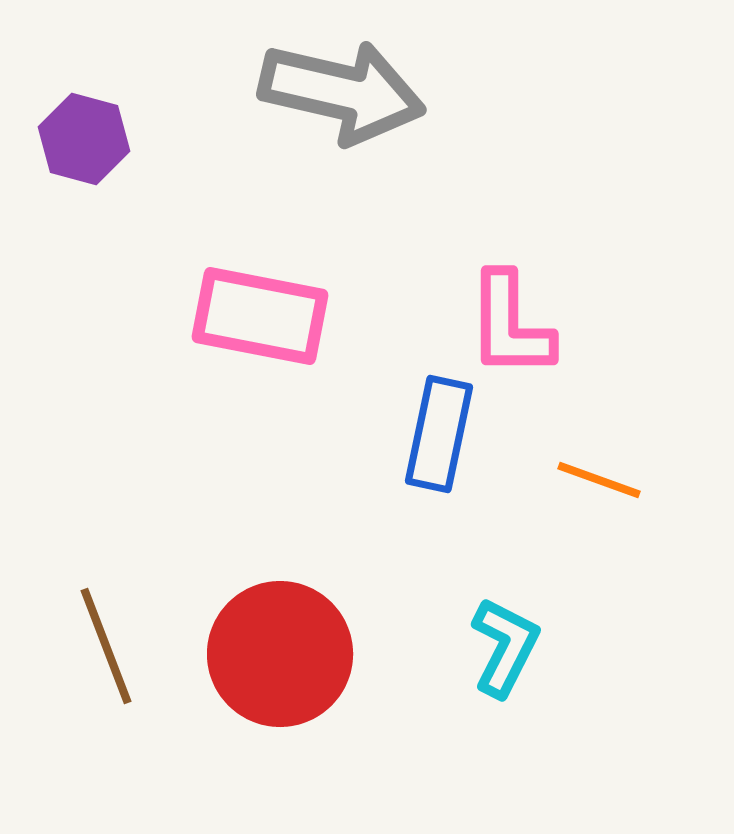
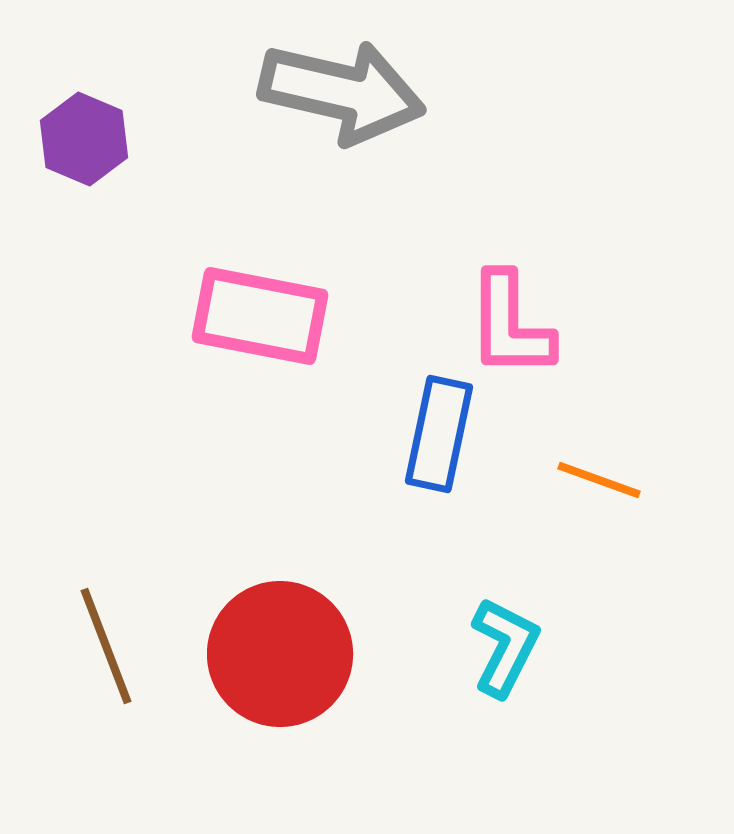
purple hexagon: rotated 8 degrees clockwise
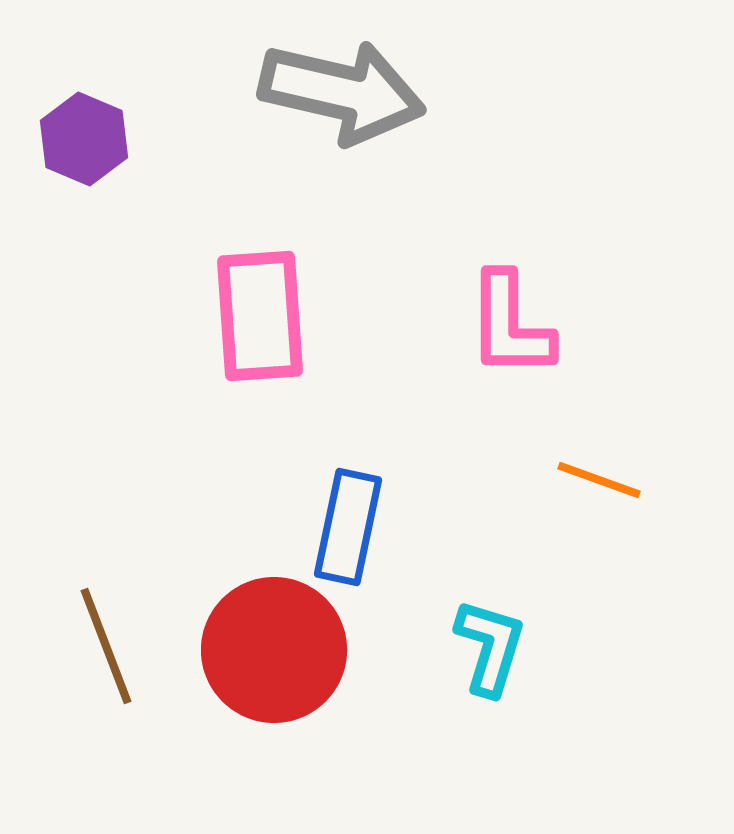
pink rectangle: rotated 75 degrees clockwise
blue rectangle: moved 91 px left, 93 px down
cyan L-shape: moved 15 px left; rotated 10 degrees counterclockwise
red circle: moved 6 px left, 4 px up
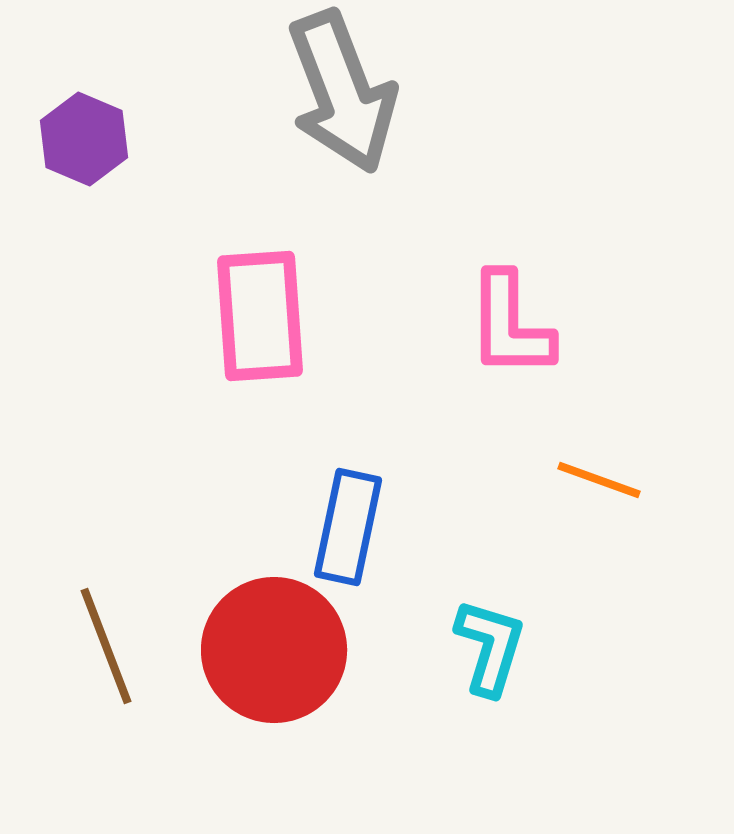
gray arrow: rotated 56 degrees clockwise
